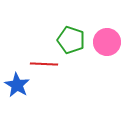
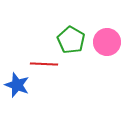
green pentagon: rotated 12 degrees clockwise
blue star: rotated 10 degrees counterclockwise
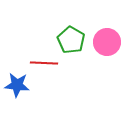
red line: moved 1 px up
blue star: rotated 15 degrees counterclockwise
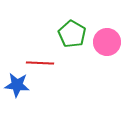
green pentagon: moved 1 px right, 6 px up
red line: moved 4 px left
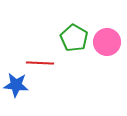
green pentagon: moved 2 px right, 4 px down
blue star: moved 1 px left
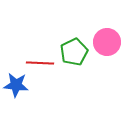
green pentagon: moved 14 px down; rotated 16 degrees clockwise
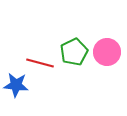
pink circle: moved 10 px down
red line: rotated 12 degrees clockwise
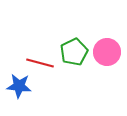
blue star: moved 3 px right, 1 px down
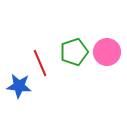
green pentagon: rotated 8 degrees clockwise
red line: rotated 52 degrees clockwise
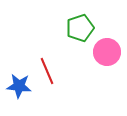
green pentagon: moved 6 px right, 24 px up
red line: moved 7 px right, 8 px down
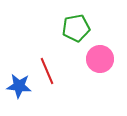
green pentagon: moved 4 px left; rotated 8 degrees clockwise
pink circle: moved 7 px left, 7 px down
